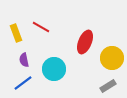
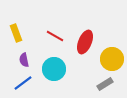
red line: moved 14 px right, 9 px down
yellow circle: moved 1 px down
gray rectangle: moved 3 px left, 2 px up
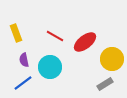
red ellipse: rotated 30 degrees clockwise
cyan circle: moved 4 px left, 2 px up
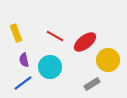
yellow circle: moved 4 px left, 1 px down
gray rectangle: moved 13 px left
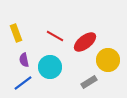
gray rectangle: moved 3 px left, 2 px up
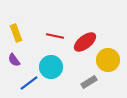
red line: rotated 18 degrees counterclockwise
purple semicircle: moved 10 px left; rotated 24 degrees counterclockwise
cyan circle: moved 1 px right
blue line: moved 6 px right
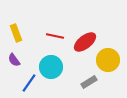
blue line: rotated 18 degrees counterclockwise
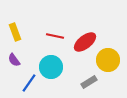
yellow rectangle: moved 1 px left, 1 px up
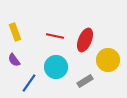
red ellipse: moved 2 px up; rotated 30 degrees counterclockwise
cyan circle: moved 5 px right
gray rectangle: moved 4 px left, 1 px up
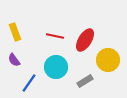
red ellipse: rotated 10 degrees clockwise
